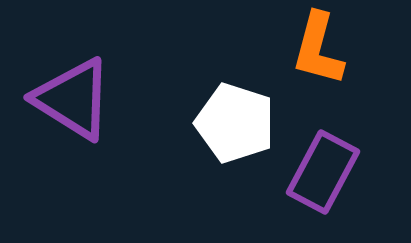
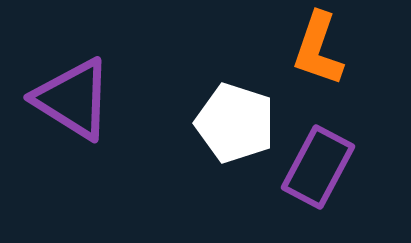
orange L-shape: rotated 4 degrees clockwise
purple rectangle: moved 5 px left, 5 px up
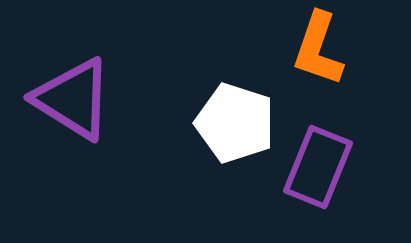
purple rectangle: rotated 6 degrees counterclockwise
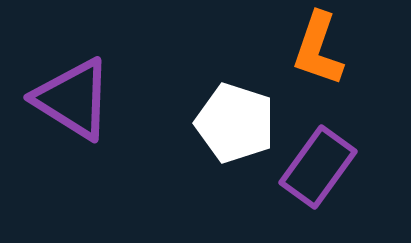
purple rectangle: rotated 14 degrees clockwise
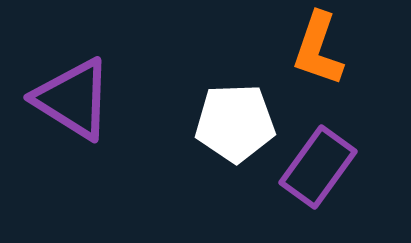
white pentagon: rotated 20 degrees counterclockwise
